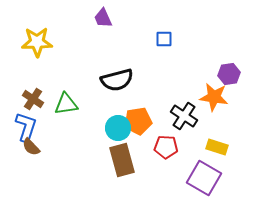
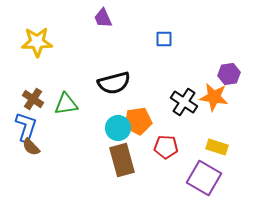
black semicircle: moved 3 px left, 3 px down
black cross: moved 14 px up
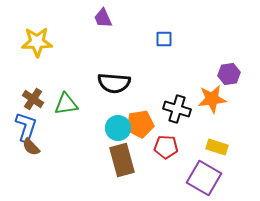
black semicircle: rotated 20 degrees clockwise
orange star: moved 2 px left, 2 px down; rotated 16 degrees counterclockwise
black cross: moved 7 px left, 7 px down; rotated 16 degrees counterclockwise
orange pentagon: moved 2 px right, 3 px down
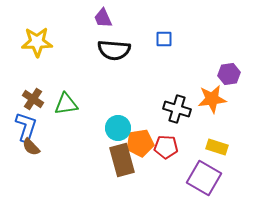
black semicircle: moved 33 px up
orange pentagon: moved 19 px down
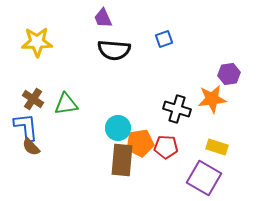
blue square: rotated 18 degrees counterclockwise
blue L-shape: rotated 24 degrees counterclockwise
brown rectangle: rotated 20 degrees clockwise
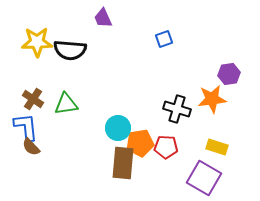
black semicircle: moved 44 px left
brown rectangle: moved 1 px right, 3 px down
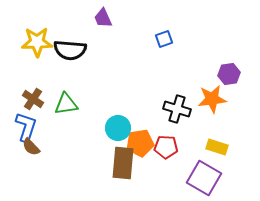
blue L-shape: rotated 24 degrees clockwise
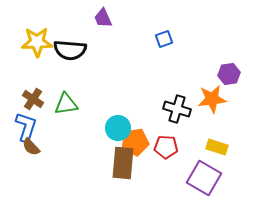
orange pentagon: moved 5 px left, 1 px up
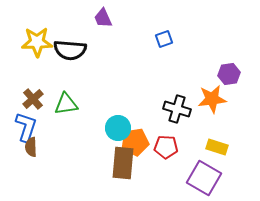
brown cross: rotated 15 degrees clockwise
brown semicircle: rotated 42 degrees clockwise
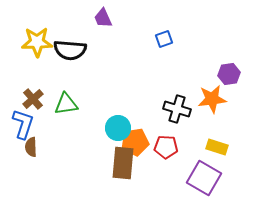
blue L-shape: moved 3 px left, 3 px up
